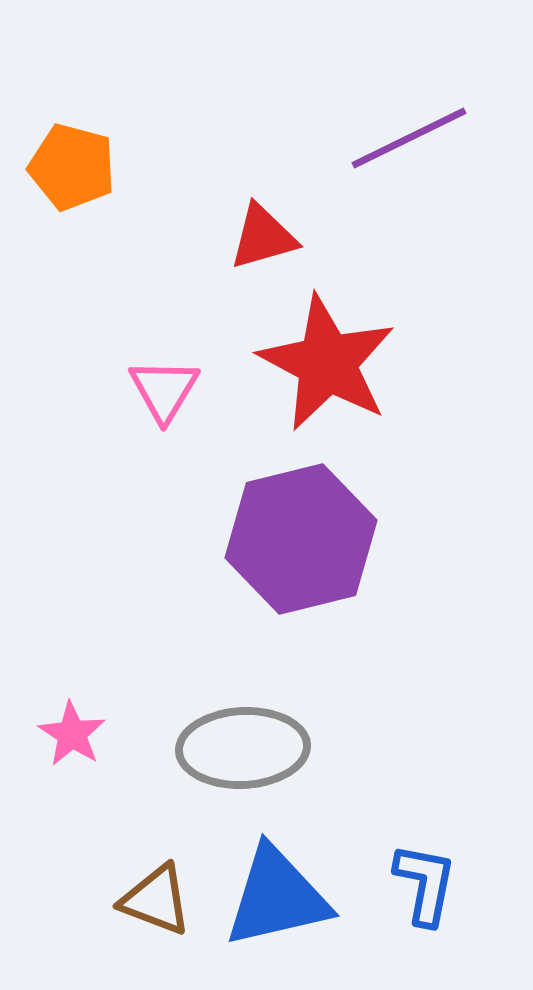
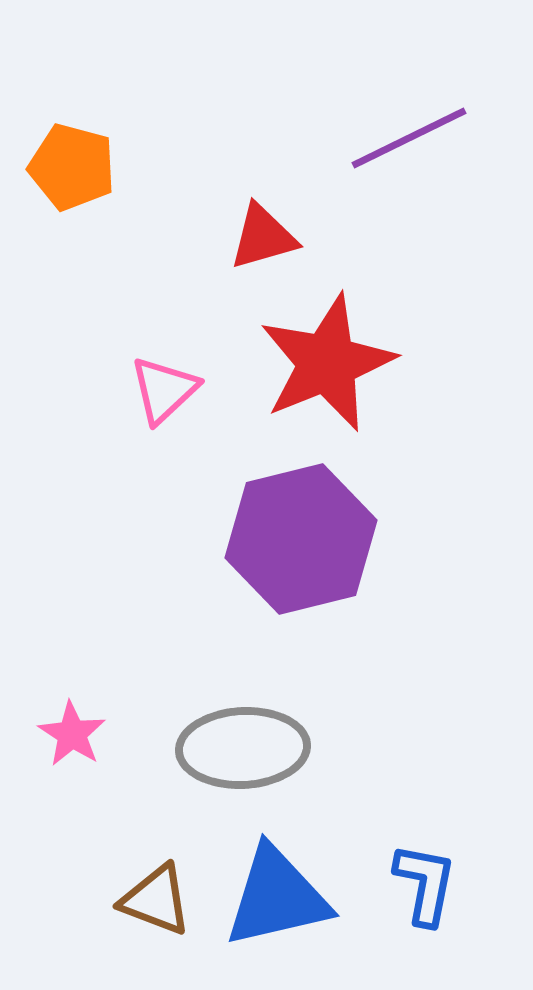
red star: rotated 22 degrees clockwise
pink triangle: rotated 16 degrees clockwise
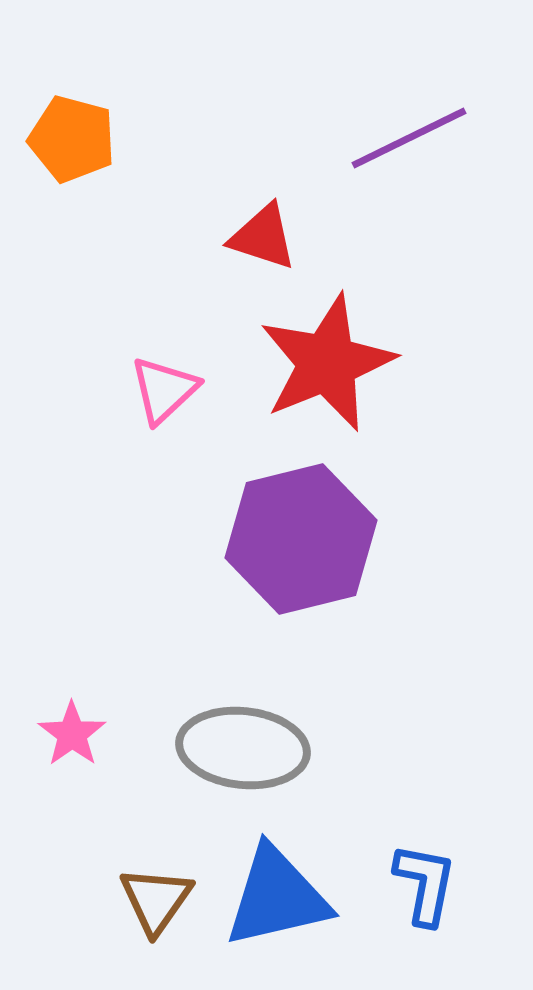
orange pentagon: moved 28 px up
red triangle: rotated 34 degrees clockwise
pink star: rotated 4 degrees clockwise
gray ellipse: rotated 9 degrees clockwise
brown triangle: rotated 44 degrees clockwise
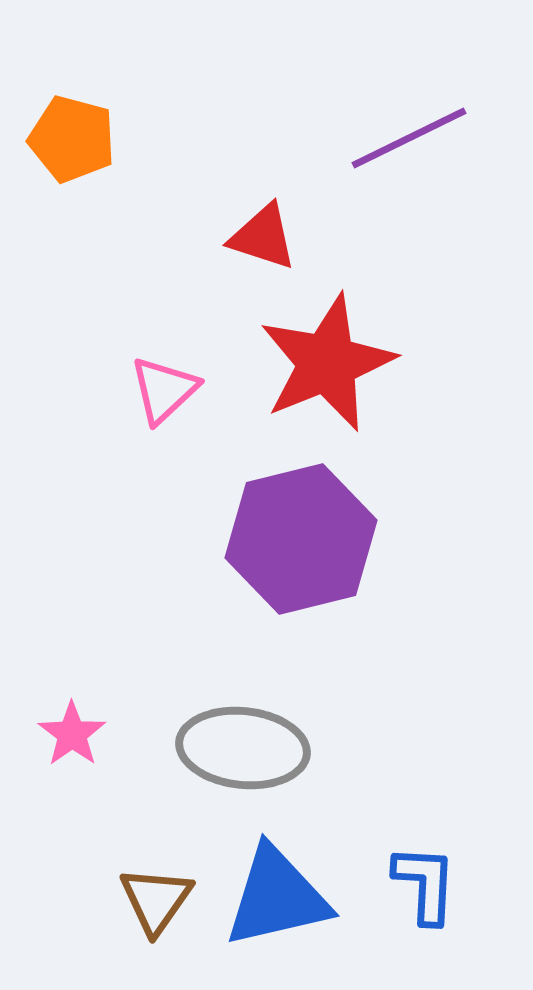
blue L-shape: rotated 8 degrees counterclockwise
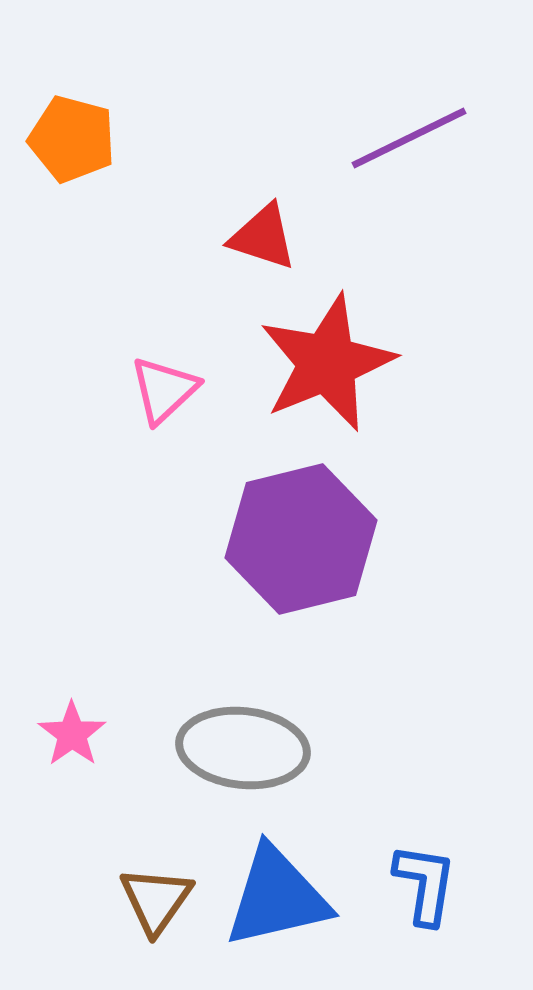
blue L-shape: rotated 6 degrees clockwise
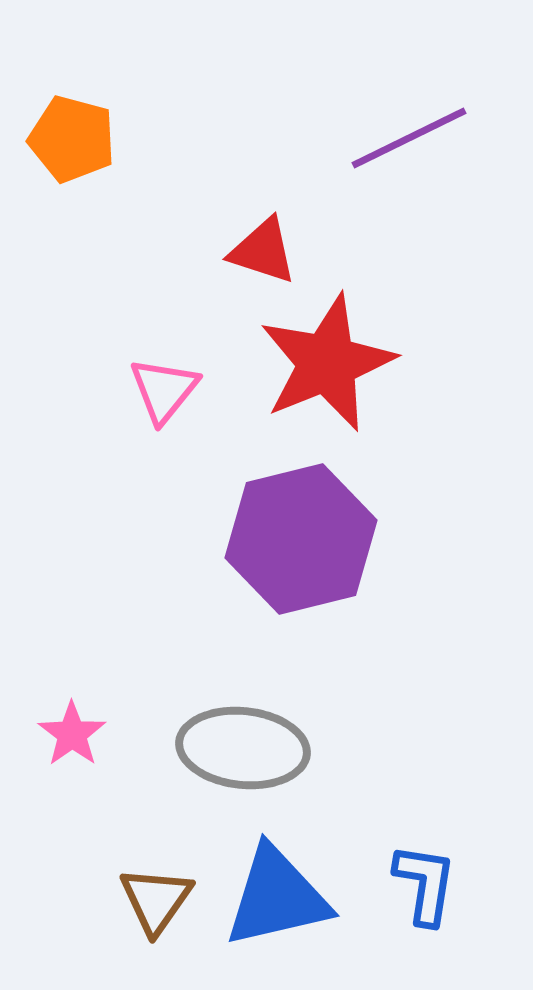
red triangle: moved 14 px down
pink triangle: rotated 8 degrees counterclockwise
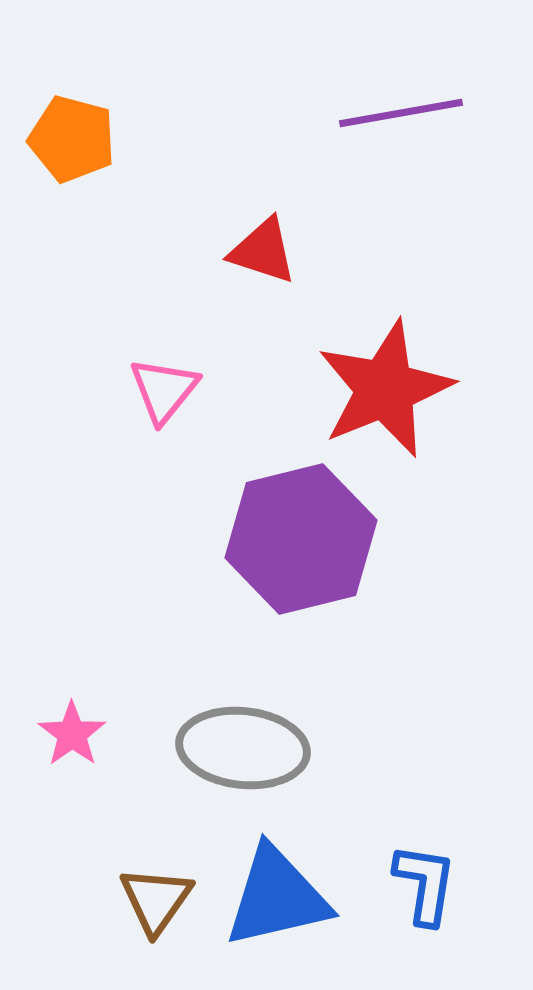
purple line: moved 8 px left, 25 px up; rotated 16 degrees clockwise
red star: moved 58 px right, 26 px down
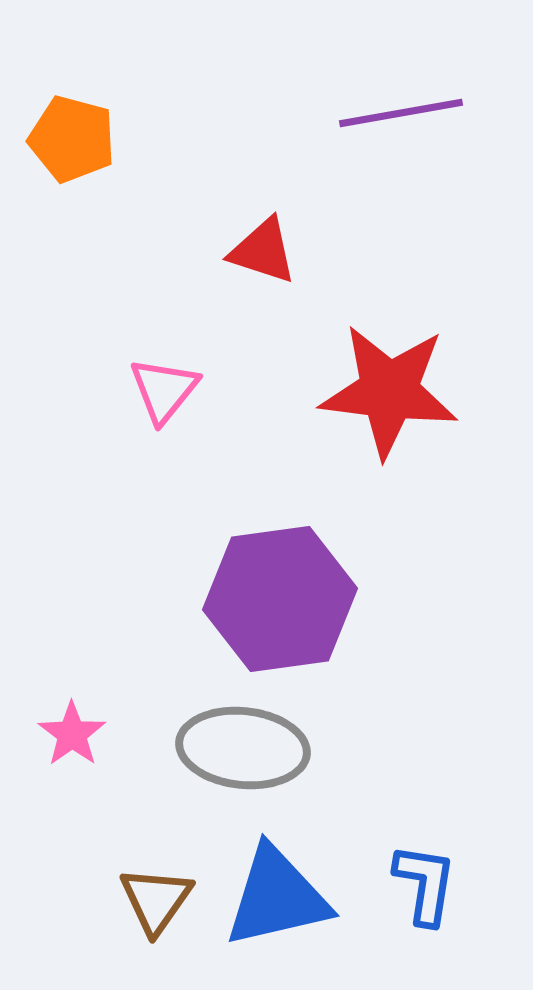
red star: moved 4 px right, 2 px down; rotated 29 degrees clockwise
purple hexagon: moved 21 px left, 60 px down; rotated 6 degrees clockwise
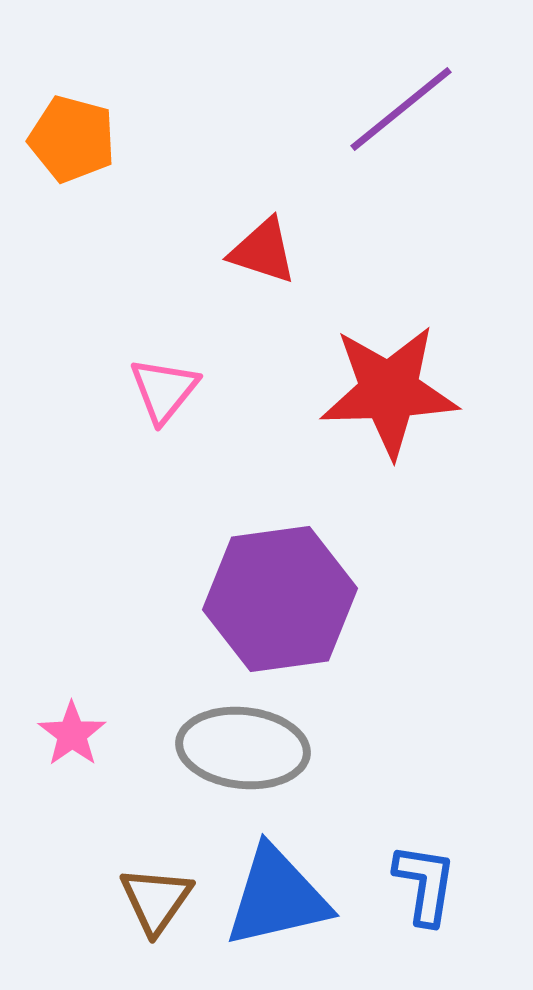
purple line: moved 4 px up; rotated 29 degrees counterclockwise
red star: rotated 9 degrees counterclockwise
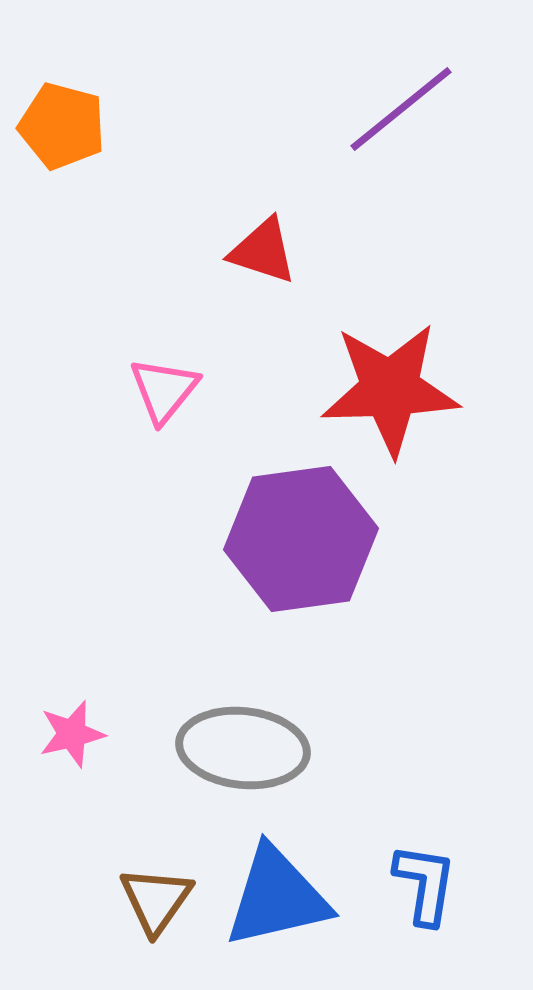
orange pentagon: moved 10 px left, 13 px up
red star: moved 1 px right, 2 px up
purple hexagon: moved 21 px right, 60 px up
pink star: rotated 22 degrees clockwise
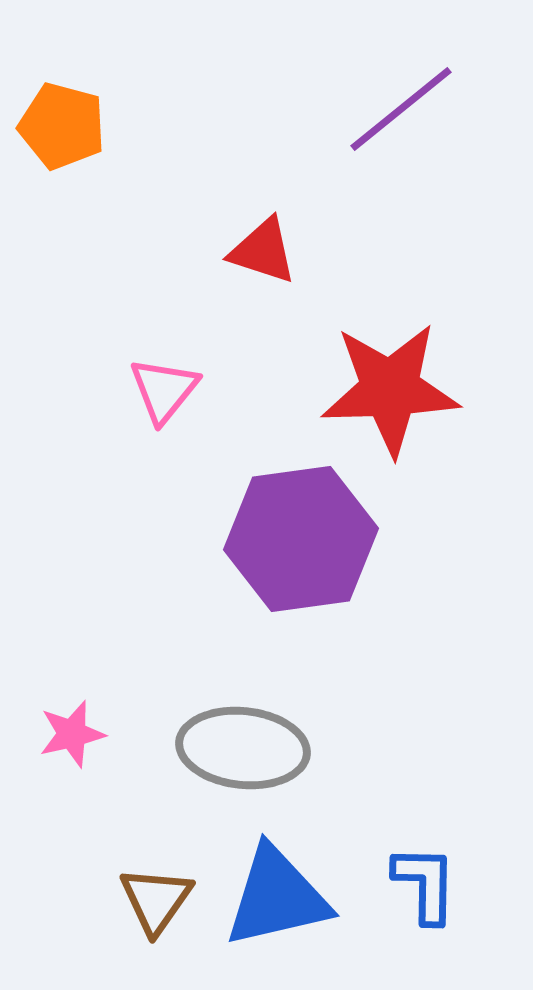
blue L-shape: rotated 8 degrees counterclockwise
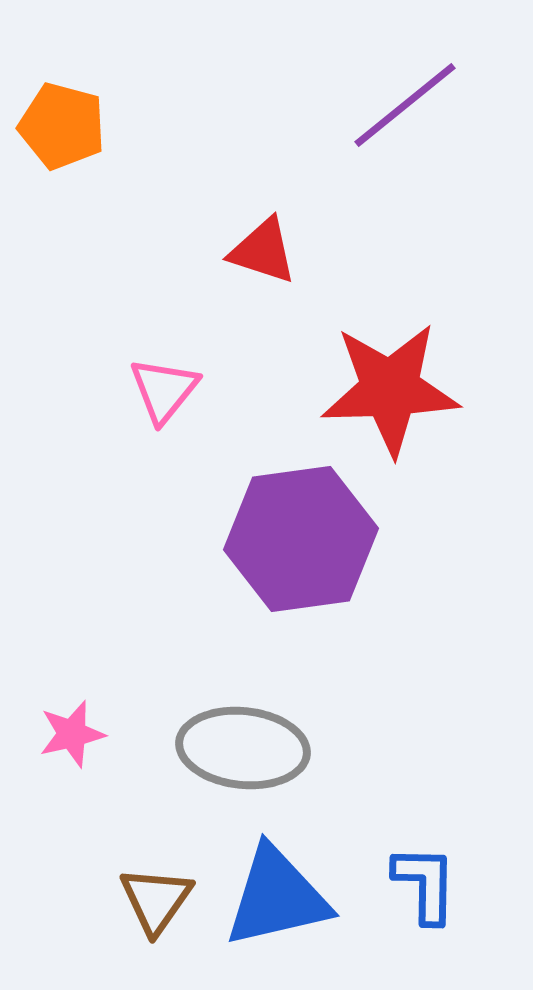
purple line: moved 4 px right, 4 px up
